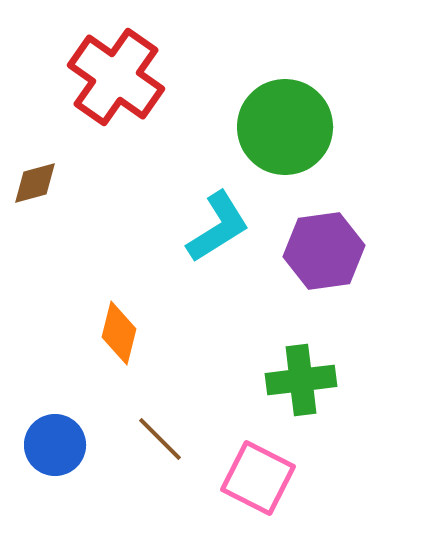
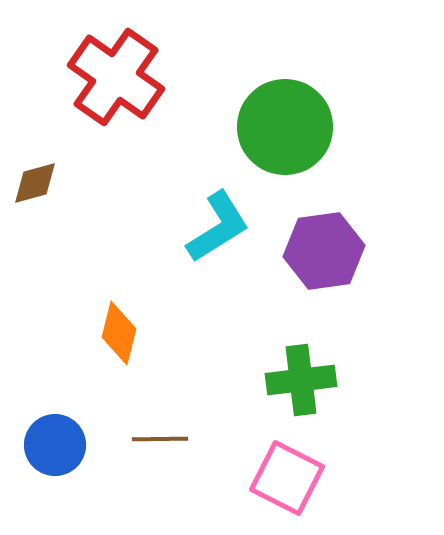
brown line: rotated 46 degrees counterclockwise
pink square: moved 29 px right
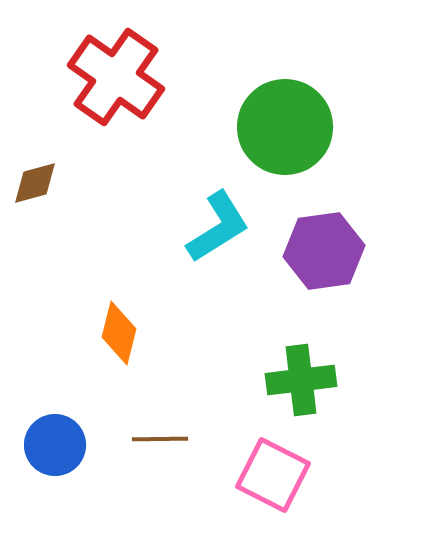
pink square: moved 14 px left, 3 px up
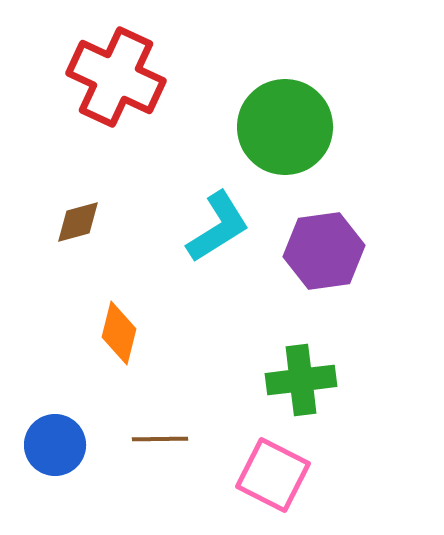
red cross: rotated 10 degrees counterclockwise
brown diamond: moved 43 px right, 39 px down
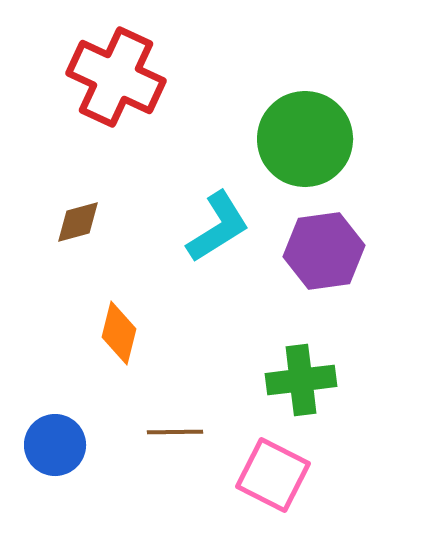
green circle: moved 20 px right, 12 px down
brown line: moved 15 px right, 7 px up
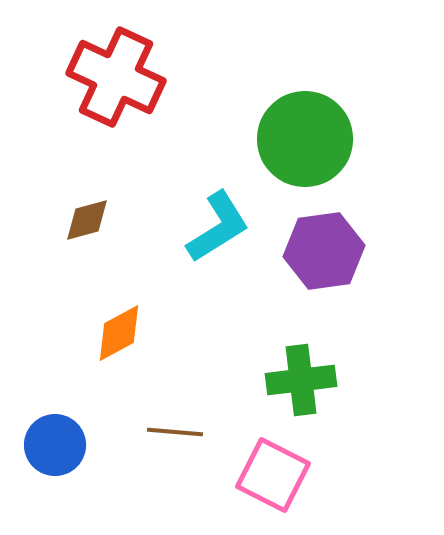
brown diamond: moved 9 px right, 2 px up
orange diamond: rotated 48 degrees clockwise
brown line: rotated 6 degrees clockwise
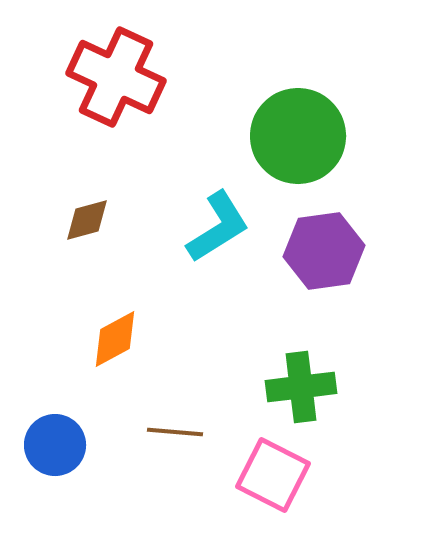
green circle: moved 7 px left, 3 px up
orange diamond: moved 4 px left, 6 px down
green cross: moved 7 px down
